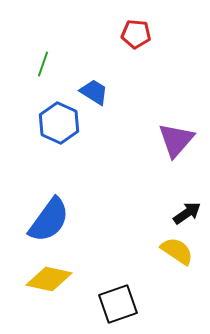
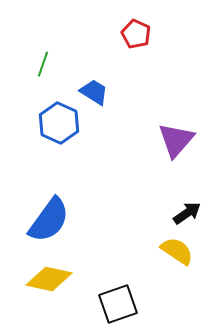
red pentagon: rotated 20 degrees clockwise
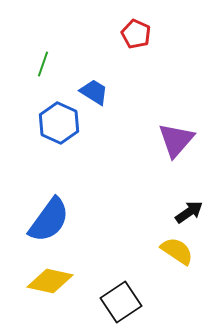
black arrow: moved 2 px right, 1 px up
yellow diamond: moved 1 px right, 2 px down
black square: moved 3 px right, 2 px up; rotated 15 degrees counterclockwise
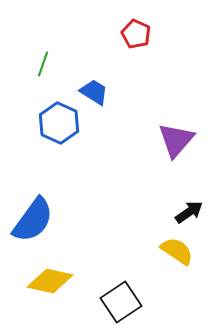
blue semicircle: moved 16 px left
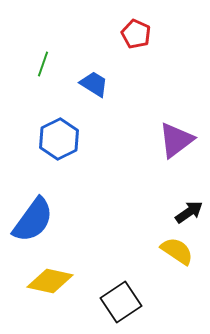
blue trapezoid: moved 8 px up
blue hexagon: moved 16 px down; rotated 9 degrees clockwise
purple triangle: rotated 12 degrees clockwise
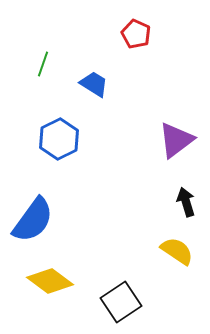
black arrow: moved 3 px left, 10 px up; rotated 72 degrees counterclockwise
yellow diamond: rotated 24 degrees clockwise
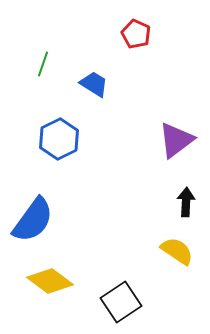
black arrow: rotated 20 degrees clockwise
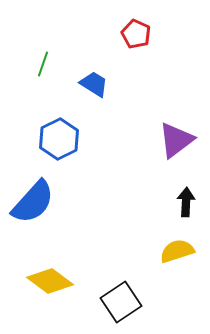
blue semicircle: moved 18 px up; rotated 6 degrees clockwise
yellow semicircle: rotated 52 degrees counterclockwise
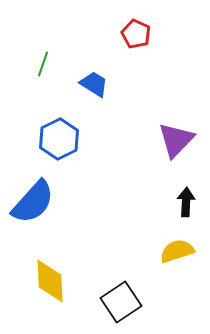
purple triangle: rotated 9 degrees counterclockwise
yellow diamond: rotated 51 degrees clockwise
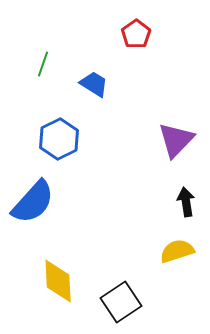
red pentagon: rotated 12 degrees clockwise
black arrow: rotated 12 degrees counterclockwise
yellow diamond: moved 8 px right
